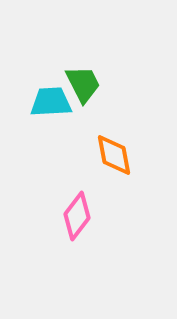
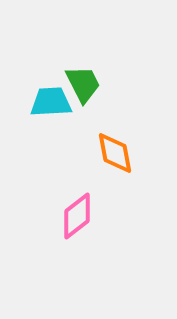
orange diamond: moved 1 px right, 2 px up
pink diamond: rotated 15 degrees clockwise
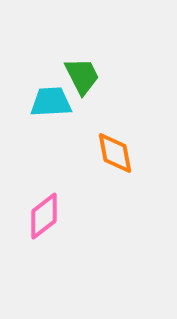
green trapezoid: moved 1 px left, 8 px up
pink diamond: moved 33 px left
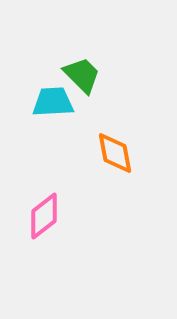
green trapezoid: moved 1 px up; rotated 18 degrees counterclockwise
cyan trapezoid: moved 2 px right
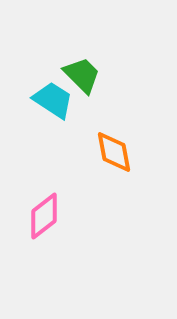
cyan trapezoid: moved 2 px up; rotated 36 degrees clockwise
orange diamond: moved 1 px left, 1 px up
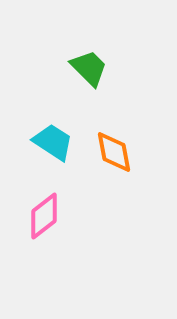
green trapezoid: moved 7 px right, 7 px up
cyan trapezoid: moved 42 px down
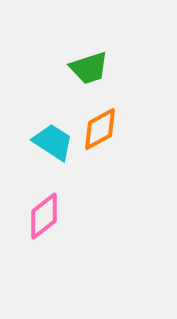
green trapezoid: rotated 117 degrees clockwise
orange diamond: moved 14 px left, 23 px up; rotated 72 degrees clockwise
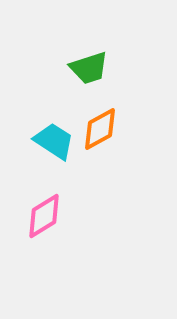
cyan trapezoid: moved 1 px right, 1 px up
pink diamond: rotated 6 degrees clockwise
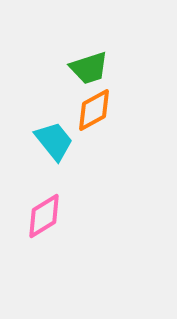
orange diamond: moved 6 px left, 19 px up
cyan trapezoid: rotated 18 degrees clockwise
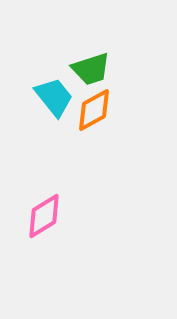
green trapezoid: moved 2 px right, 1 px down
cyan trapezoid: moved 44 px up
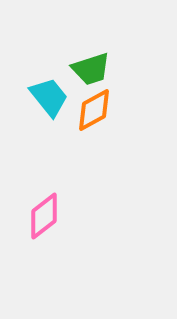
cyan trapezoid: moved 5 px left
pink diamond: rotated 6 degrees counterclockwise
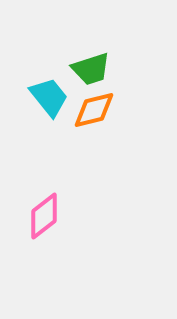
orange diamond: rotated 15 degrees clockwise
